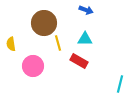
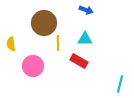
yellow line: rotated 14 degrees clockwise
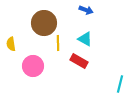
cyan triangle: rotated 28 degrees clockwise
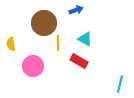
blue arrow: moved 10 px left; rotated 40 degrees counterclockwise
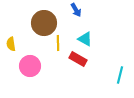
blue arrow: rotated 80 degrees clockwise
red rectangle: moved 1 px left, 2 px up
pink circle: moved 3 px left
cyan line: moved 9 px up
